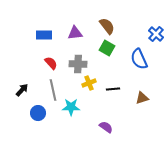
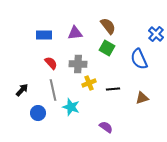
brown semicircle: moved 1 px right
cyan star: rotated 18 degrees clockwise
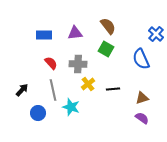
green square: moved 1 px left, 1 px down
blue semicircle: moved 2 px right
yellow cross: moved 1 px left, 1 px down; rotated 16 degrees counterclockwise
purple semicircle: moved 36 px right, 9 px up
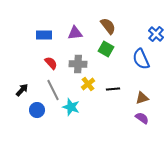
gray line: rotated 15 degrees counterclockwise
blue circle: moved 1 px left, 3 px up
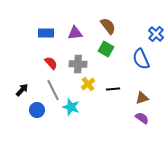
blue rectangle: moved 2 px right, 2 px up
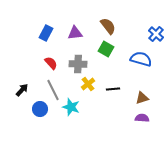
blue rectangle: rotated 63 degrees counterclockwise
blue semicircle: rotated 130 degrees clockwise
blue circle: moved 3 px right, 1 px up
purple semicircle: rotated 32 degrees counterclockwise
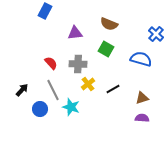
brown semicircle: moved 1 px right, 2 px up; rotated 150 degrees clockwise
blue rectangle: moved 1 px left, 22 px up
black line: rotated 24 degrees counterclockwise
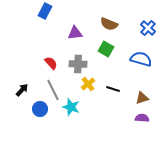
blue cross: moved 8 px left, 6 px up
black line: rotated 48 degrees clockwise
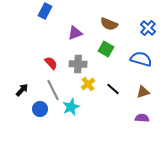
purple triangle: rotated 14 degrees counterclockwise
black line: rotated 24 degrees clockwise
brown triangle: moved 1 px right, 6 px up
cyan star: rotated 30 degrees clockwise
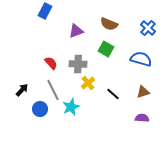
purple triangle: moved 1 px right, 2 px up
yellow cross: moved 1 px up
black line: moved 5 px down
